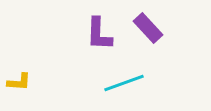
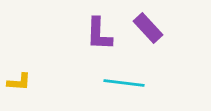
cyan line: rotated 27 degrees clockwise
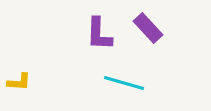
cyan line: rotated 9 degrees clockwise
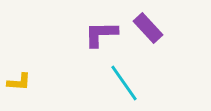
purple L-shape: moved 2 px right; rotated 87 degrees clockwise
cyan line: rotated 39 degrees clockwise
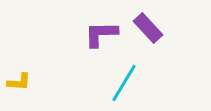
cyan line: rotated 66 degrees clockwise
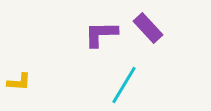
cyan line: moved 2 px down
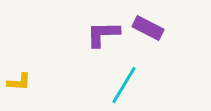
purple rectangle: rotated 20 degrees counterclockwise
purple L-shape: moved 2 px right
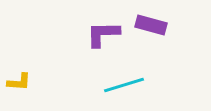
purple rectangle: moved 3 px right, 3 px up; rotated 12 degrees counterclockwise
cyan line: rotated 42 degrees clockwise
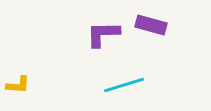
yellow L-shape: moved 1 px left, 3 px down
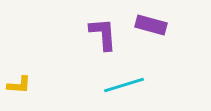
purple L-shape: rotated 87 degrees clockwise
yellow L-shape: moved 1 px right
